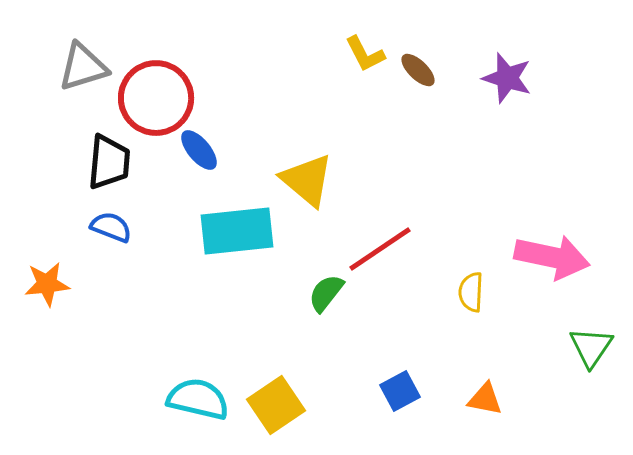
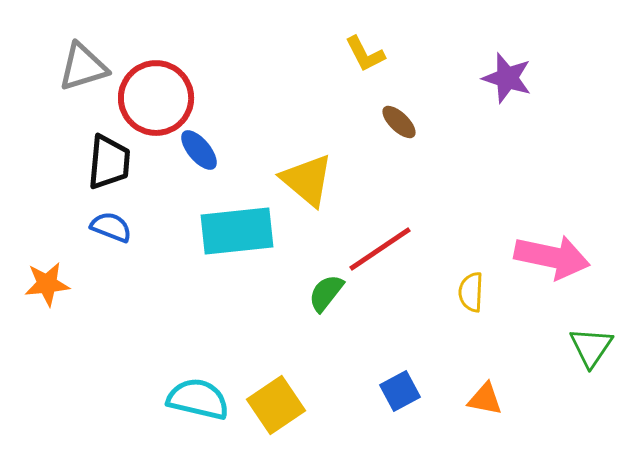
brown ellipse: moved 19 px left, 52 px down
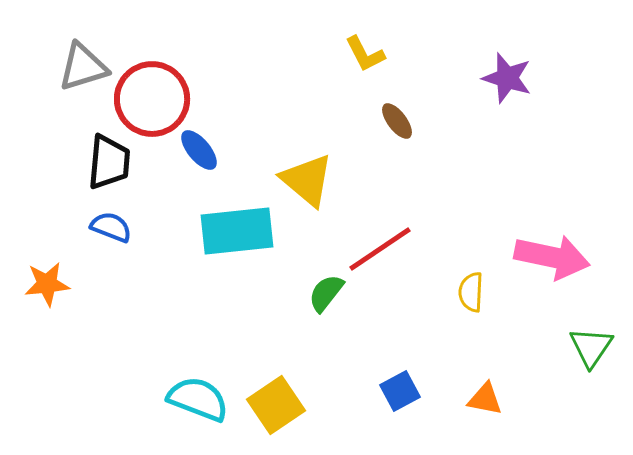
red circle: moved 4 px left, 1 px down
brown ellipse: moved 2 px left, 1 px up; rotated 9 degrees clockwise
cyan semicircle: rotated 8 degrees clockwise
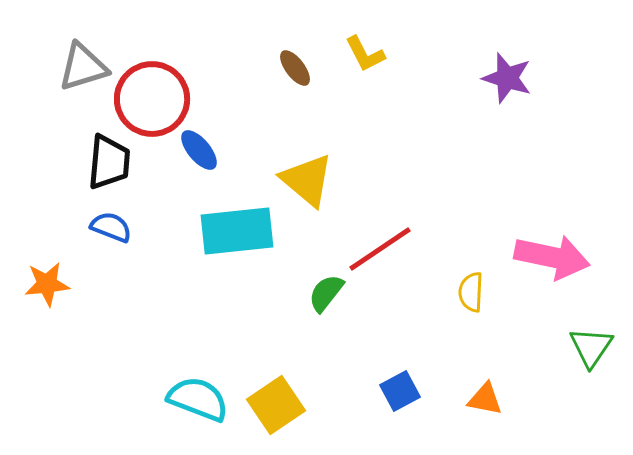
brown ellipse: moved 102 px left, 53 px up
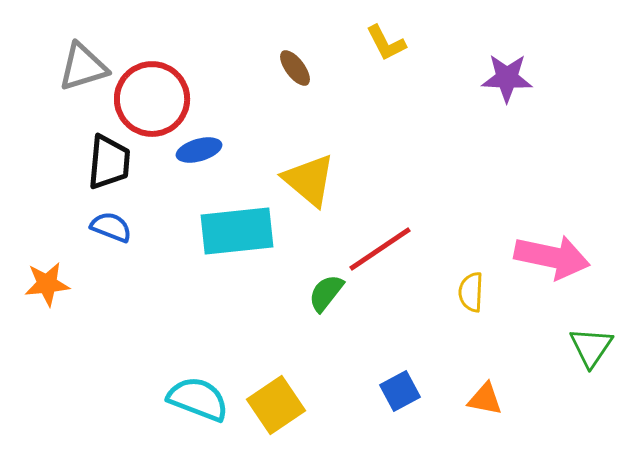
yellow L-shape: moved 21 px right, 11 px up
purple star: rotated 15 degrees counterclockwise
blue ellipse: rotated 66 degrees counterclockwise
yellow triangle: moved 2 px right
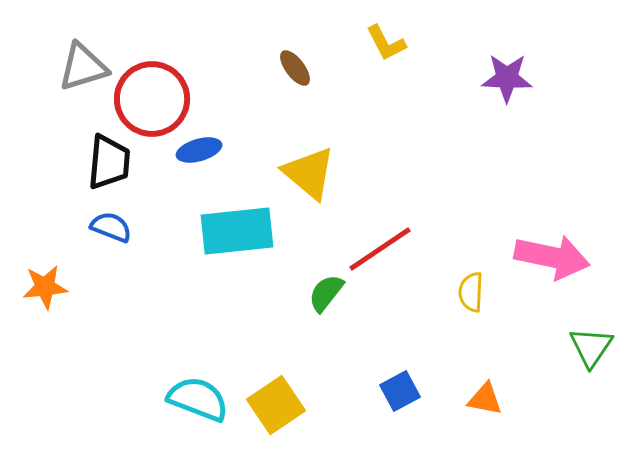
yellow triangle: moved 7 px up
orange star: moved 2 px left, 3 px down
